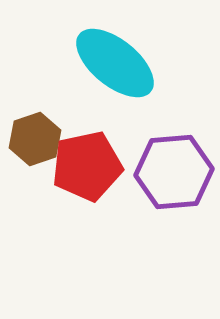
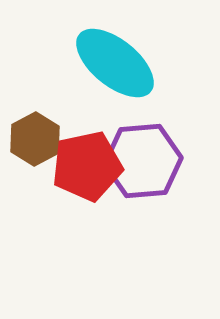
brown hexagon: rotated 9 degrees counterclockwise
purple hexagon: moved 31 px left, 11 px up
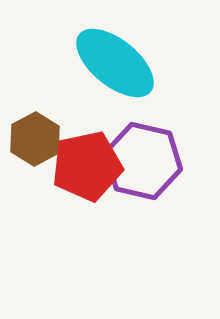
purple hexagon: rotated 18 degrees clockwise
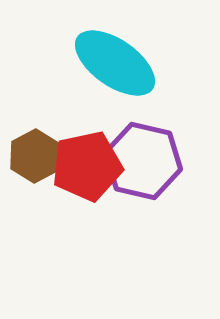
cyan ellipse: rotated 4 degrees counterclockwise
brown hexagon: moved 17 px down
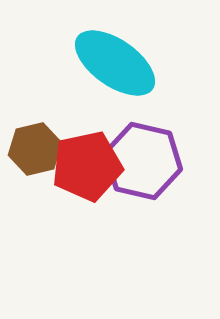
brown hexagon: moved 7 px up; rotated 15 degrees clockwise
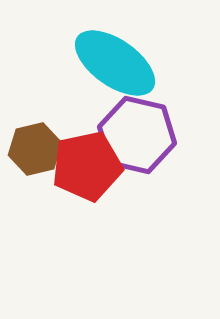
purple hexagon: moved 6 px left, 26 px up
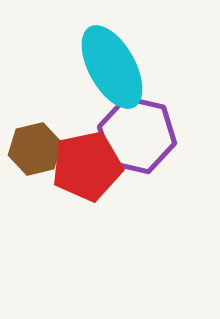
cyan ellipse: moved 3 px left, 4 px down; rotated 26 degrees clockwise
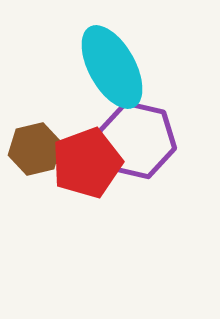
purple hexagon: moved 5 px down
red pentagon: moved 3 px up; rotated 8 degrees counterclockwise
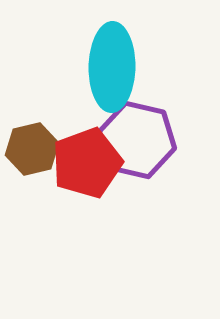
cyan ellipse: rotated 30 degrees clockwise
brown hexagon: moved 3 px left
